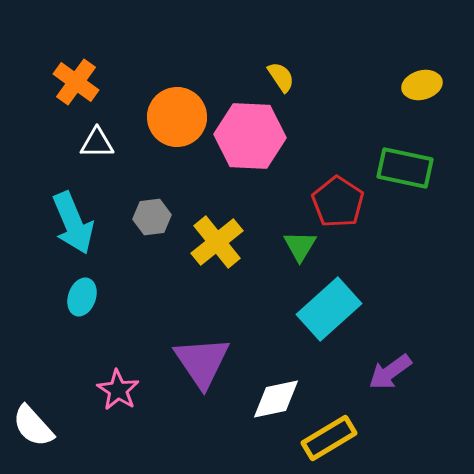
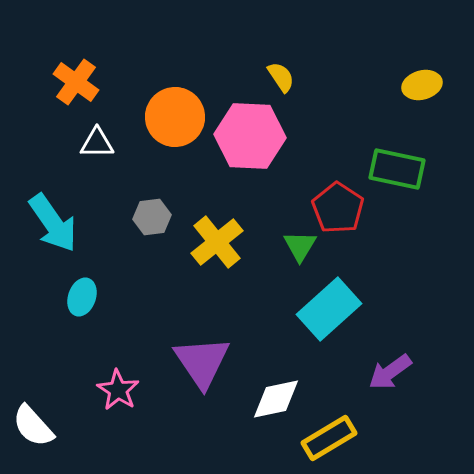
orange circle: moved 2 px left
green rectangle: moved 8 px left, 1 px down
red pentagon: moved 6 px down
cyan arrow: moved 20 px left; rotated 12 degrees counterclockwise
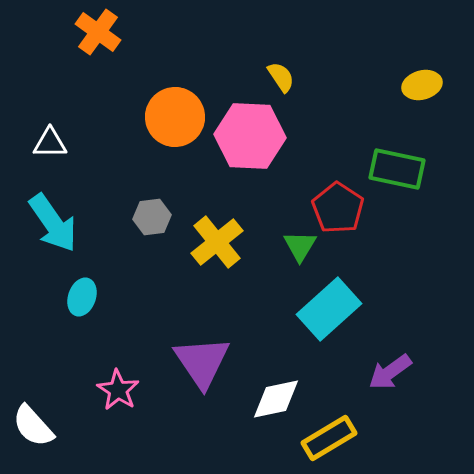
orange cross: moved 22 px right, 50 px up
white triangle: moved 47 px left
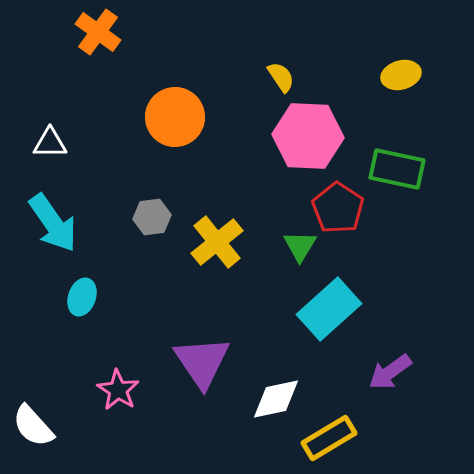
yellow ellipse: moved 21 px left, 10 px up
pink hexagon: moved 58 px right
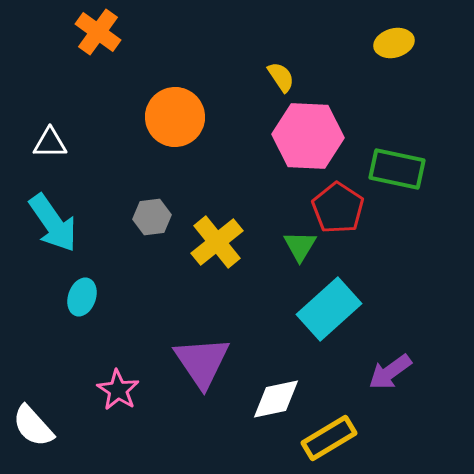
yellow ellipse: moved 7 px left, 32 px up
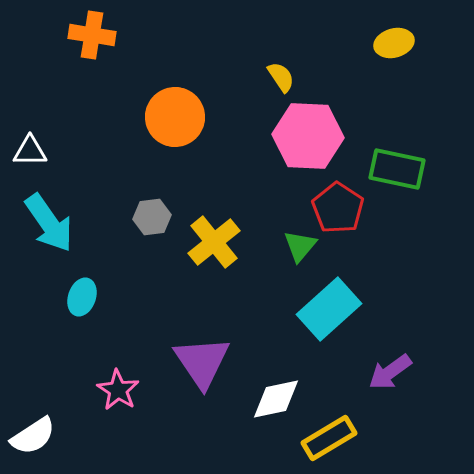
orange cross: moved 6 px left, 3 px down; rotated 27 degrees counterclockwise
white triangle: moved 20 px left, 8 px down
cyan arrow: moved 4 px left
yellow cross: moved 3 px left
green triangle: rotated 9 degrees clockwise
white semicircle: moved 10 px down; rotated 81 degrees counterclockwise
